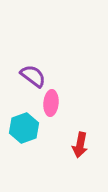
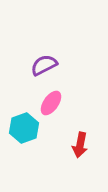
purple semicircle: moved 11 px right, 11 px up; rotated 64 degrees counterclockwise
pink ellipse: rotated 30 degrees clockwise
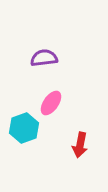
purple semicircle: moved 7 px up; rotated 20 degrees clockwise
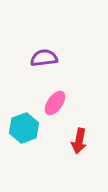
pink ellipse: moved 4 px right
red arrow: moved 1 px left, 4 px up
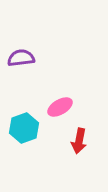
purple semicircle: moved 23 px left
pink ellipse: moved 5 px right, 4 px down; rotated 25 degrees clockwise
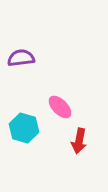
pink ellipse: rotated 75 degrees clockwise
cyan hexagon: rotated 24 degrees counterclockwise
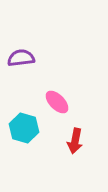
pink ellipse: moved 3 px left, 5 px up
red arrow: moved 4 px left
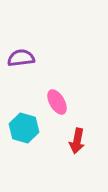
pink ellipse: rotated 15 degrees clockwise
red arrow: moved 2 px right
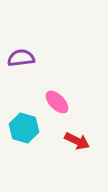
pink ellipse: rotated 15 degrees counterclockwise
red arrow: rotated 75 degrees counterclockwise
